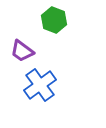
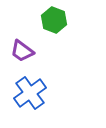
blue cross: moved 10 px left, 8 px down
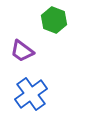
blue cross: moved 1 px right, 1 px down
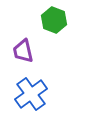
purple trapezoid: moved 1 px right; rotated 40 degrees clockwise
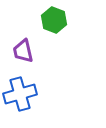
blue cross: moved 11 px left; rotated 20 degrees clockwise
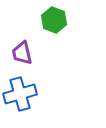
purple trapezoid: moved 1 px left, 2 px down
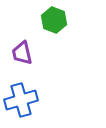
blue cross: moved 1 px right, 6 px down
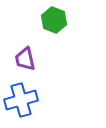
purple trapezoid: moved 3 px right, 6 px down
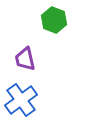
blue cross: rotated 20 degrees counterclockwise
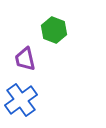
green hexagon: moved 10 px down
